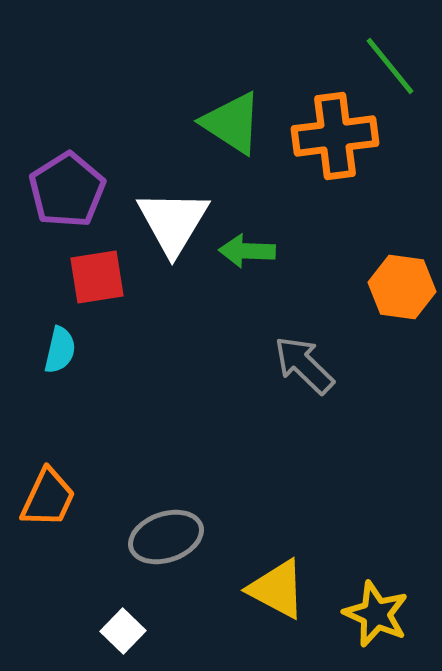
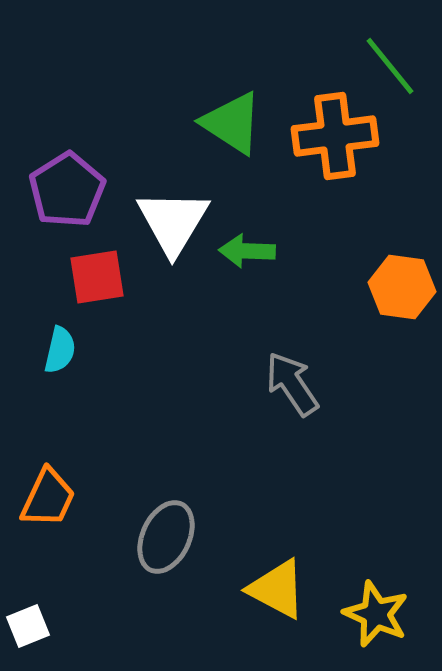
gray arrow: moved 12 px left, 19 px down; rotated 12 degrees clockwise
gray ellipse: rotated 46 degrees counterclockwise
white square: moved 95 px left, 5 px up; rotated 24 degrees clockwise
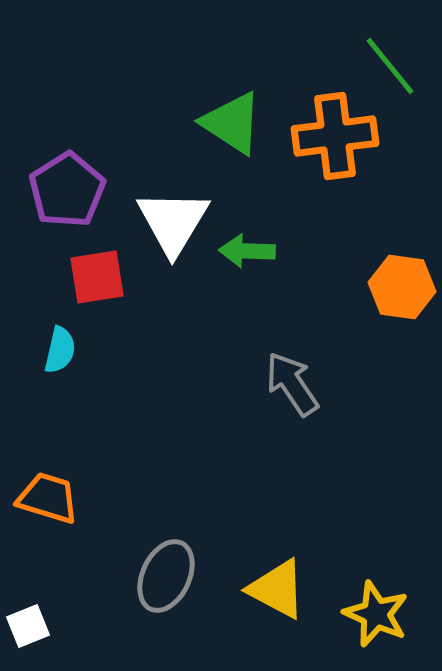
orange trapezoid: rotated 98 degrees counterclockwise
gray ellipse: moved 39 px down
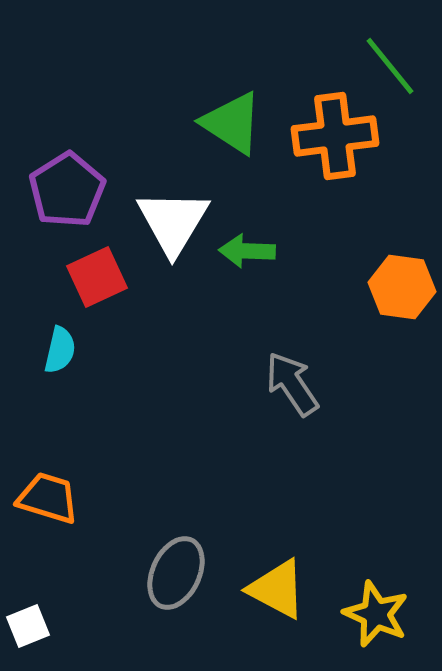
red square: rotated 16 degrees counterclockwise
gray ellipse: moved 10 px right, 3 px up
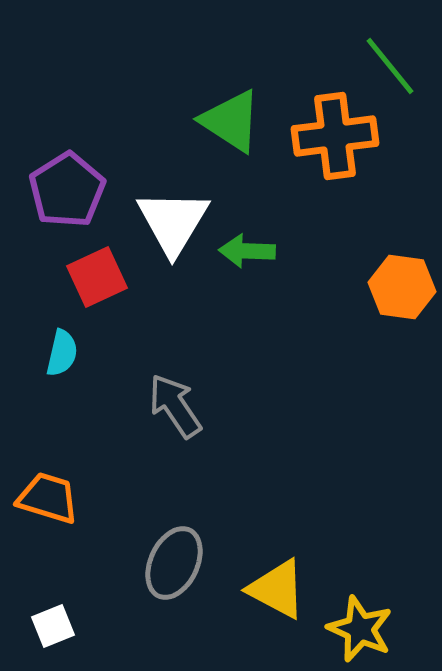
green triangle: moved 1 px left, 2 px up
cyan semicircle: moved 2 px right, 3 px down
gray arrow: moved 117 px left, 22 px down
gray ellipse: moved 2 px left, 10 px up
yellow star: moved 16 px left, 15 px down
white square: moved 25 px right
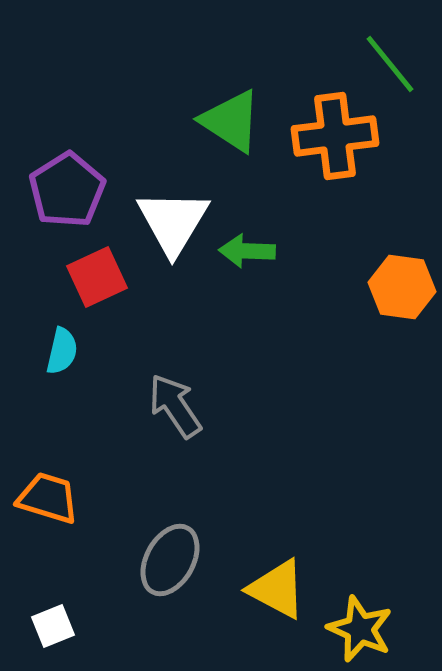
green line: moved 2 px up
cyan semicircle: moved 2 px up
gray ellipse: moved 4 px left, 3 px up; rotated 4 degrees clockwise
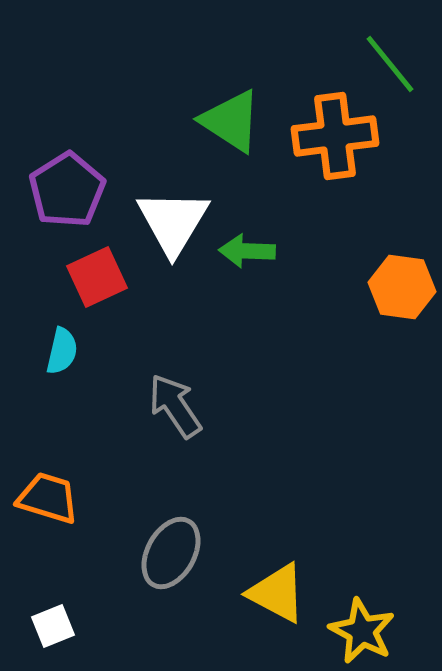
gray ellipse: moved 1 px right, 7 px up
yellow triangle: moved 4 px down
yellow star: moved 2 px right, 2 px down; rotated 4 degrees clockwise
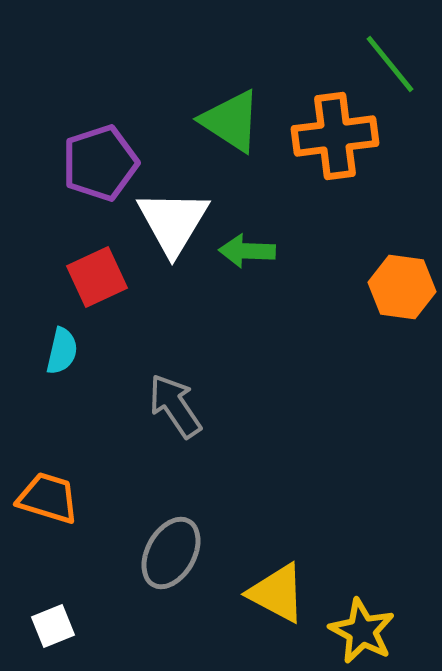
purple pentagon: moved 33 px right, 27 px up; rotated 14 degrees clockwise
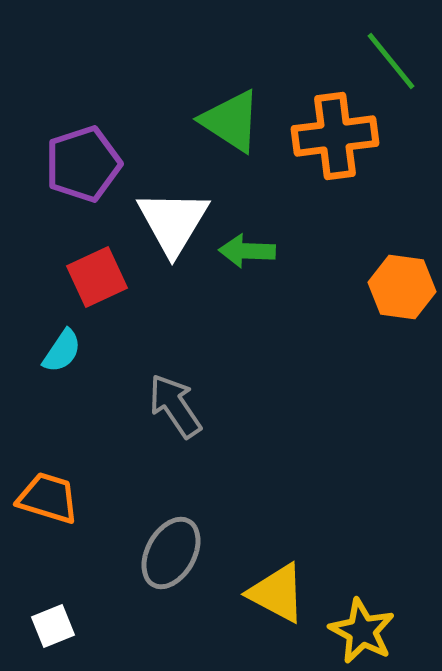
green line: moved 1 px right, 3 px up
purple pentagon: moved 17 px left, 1 px down
cyan semicircle: rotated 21 degrees clockwise
